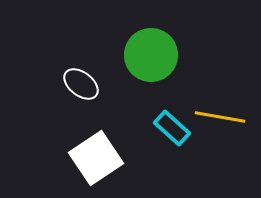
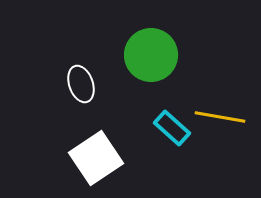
white ellipse: rotated 33 degrees clockwise
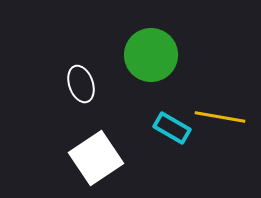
cyan rectangle: rotated 12 degrees counterclockwise
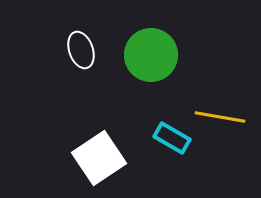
white ellipse: moved 34 px up
cyan rectangle: moved 10 px down
white square: moved 3 px right
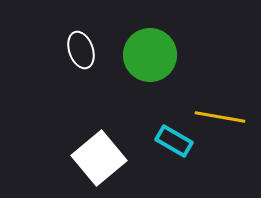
green circle: moved 1 px left
cyan rectangle: moved 2 px right, 3 px down
white square: rotated 6 degrees counterclockwise
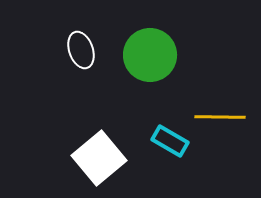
yellow line: rotated 9 degrees counterclockwise
cyan rectangle: moved 4 px left
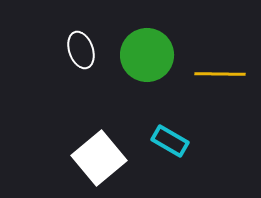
green circle: moved 3 px left
yellow line: moved 43 px up
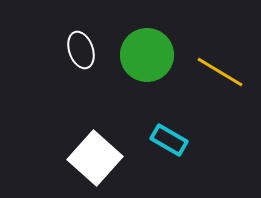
yellow line: moved 2 px up; rotated 30 degrees clockwise
cyan rectangle: moved 1 px left, 1 px up
white square: moved 4 px left; rotated 8 degrees counterclockwise
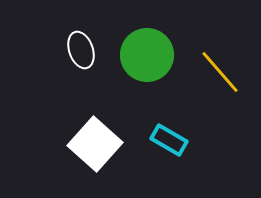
yellow line: rotated 18 degrees clockwise
white square: moved 14 px up
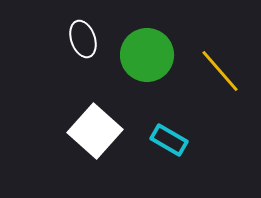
white ellipse: moved 2 px right, 11 px up
yellow line: moved 1 px up
white square: moved 13 px up
